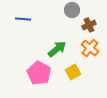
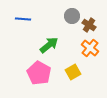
gray circle: moved 6 px down
brown cross: rotated 32 degrees counterclockwise
green arrow: moved 8 px left, 4 px up
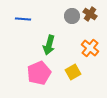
brown cross: moved 1 px right, 11 px up
green arrow: rotated 144 degrees clockwise
pink pentagon: rotated 20 degrees clockwise
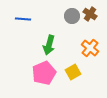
pink pentagon: moved 5 px right
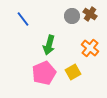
blue line: rotated 49 degrees clockwise
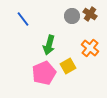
yellow square: moved 5 px left, 6 px up
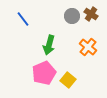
brown cross: moved 1 px right
orange cross: moved 2 px left, 1 px up
yellow square: moved 14 px down; rotated 21 degrees counterclockwise
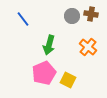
brown cross: rotated 24 degrees counterclockwise
yellow square: rotated 14 degrees counterclockwise
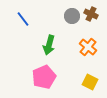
brown cross: rotated 16 degrees clockwise
pink pentagon: moved 4 px down
yellow square: moved 22 px right, 2 px down
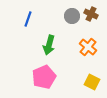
blue line: moved 5 px right; rotated 56 degrees clockwise
yellow square: moved 2 px right
